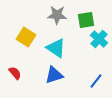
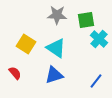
yellow square: moved 7 px down
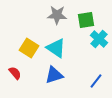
yellow square: moved 3 px right, 4 px down
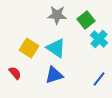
green square: rotated 30 degrees counterclockwise
blue line: moved 3 px right, 2 px up
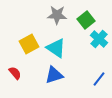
yellow square: moved 4 px up; rotated 30 degrees clockwise
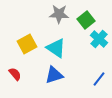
gray star: moved 2 px right, 1 px up
yellow square: moved 2 px left
red semicircle: moved 1 px down
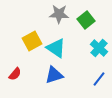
cyan cross: moved 9 px down
yellow square: moved 5 px right, 3 px up
red semicircle: rotated 80 degrees clockwise
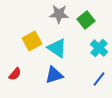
cyan triangle: moved 1 px right
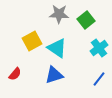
cyan cross: rotated 12 degrees clockwise
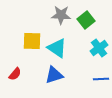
gray star: moved 2 px right, 1 px down
yellow square: rotated 30 degrees clockwise
blue line: moved 2 px right; rotated 49 degrees clockwise
